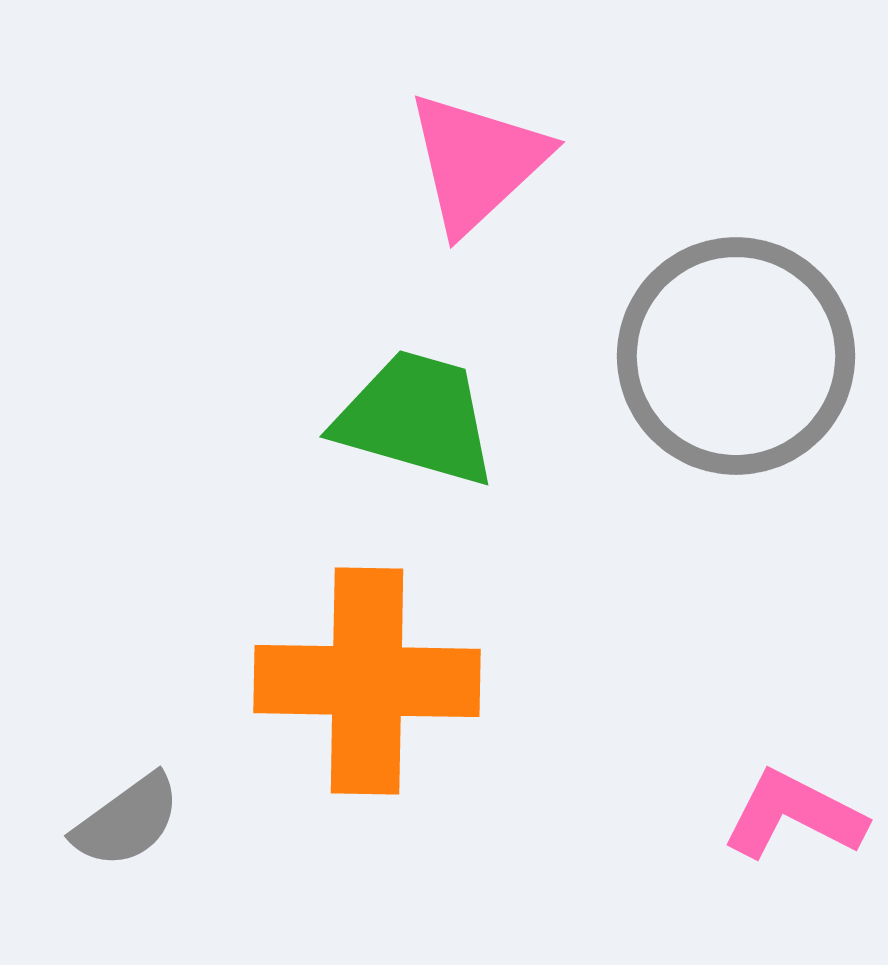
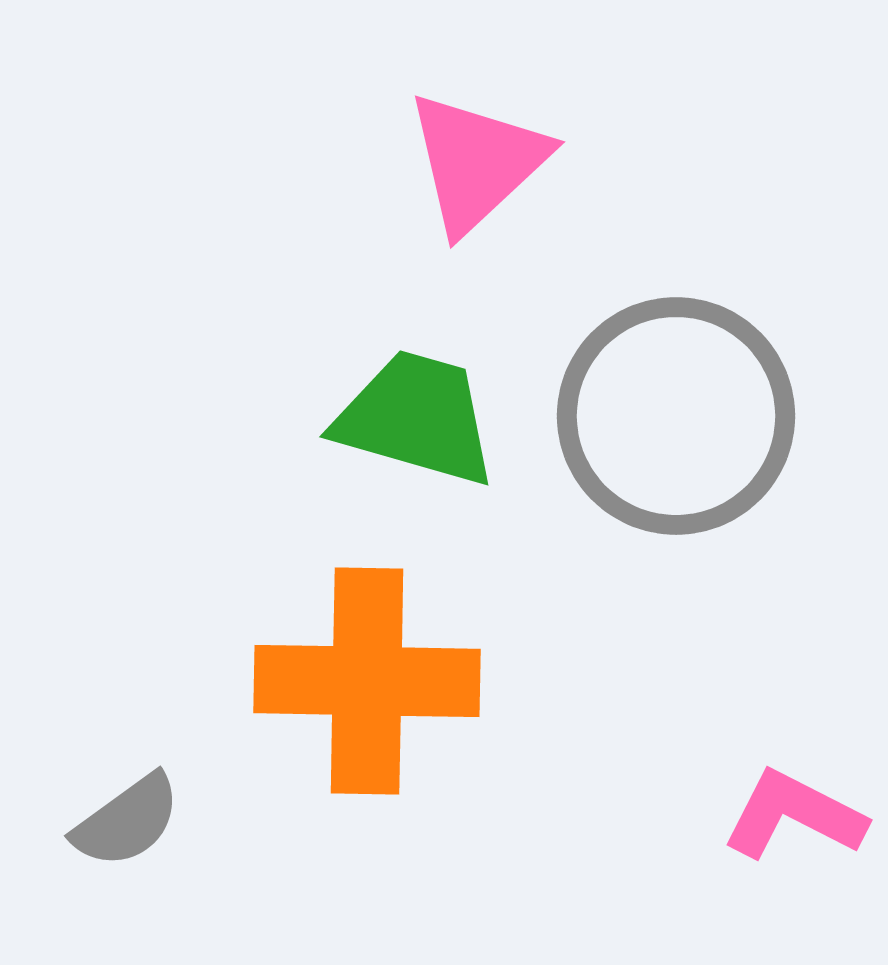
gray circle: moved 60 px left, 60 px down
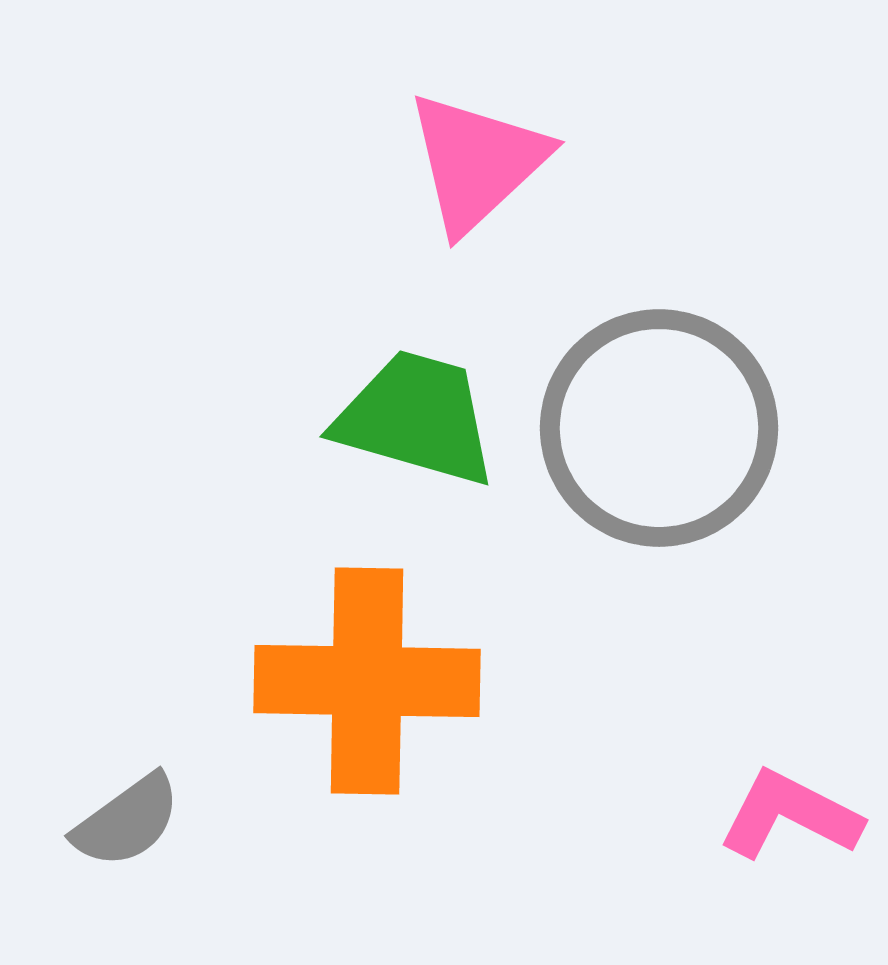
gray circle: moved 17 px left, 12 px down
pink L-shape: moved 4 px left
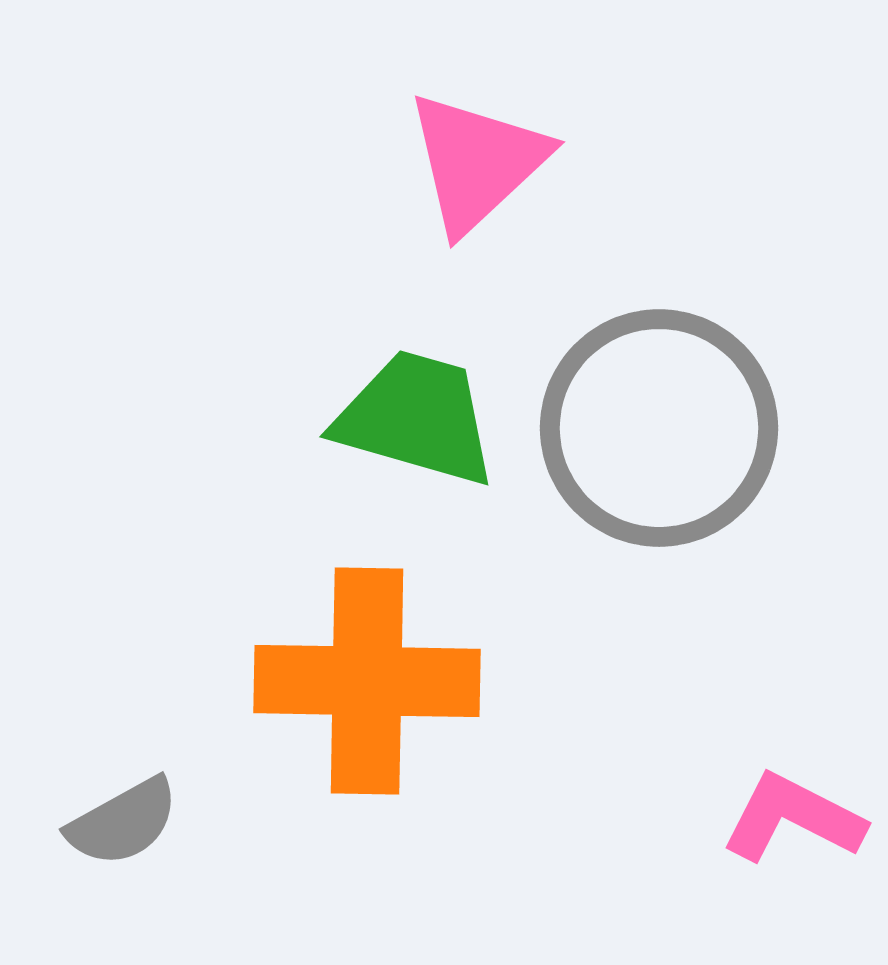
pink L-shape: moved 3 px right, 3 px down
gray semicircle: moved 4 px left, 1 px down; rotated 7 degrees clockwise
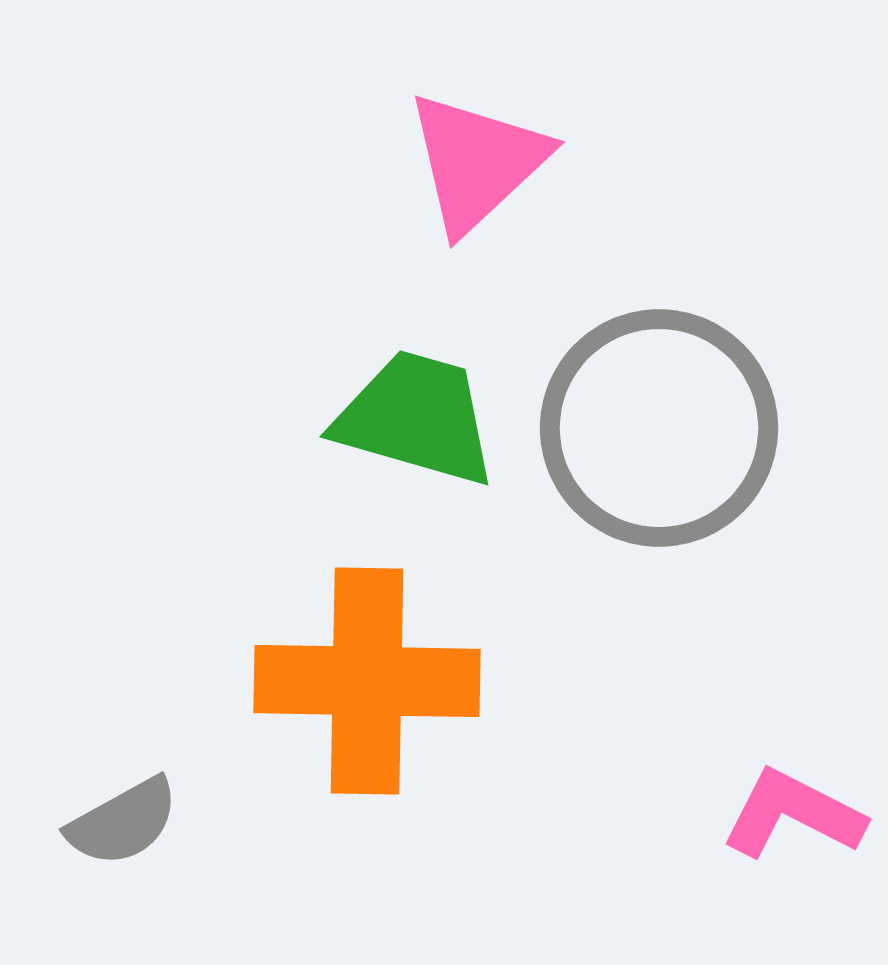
pink L-shape: moved 4 px up
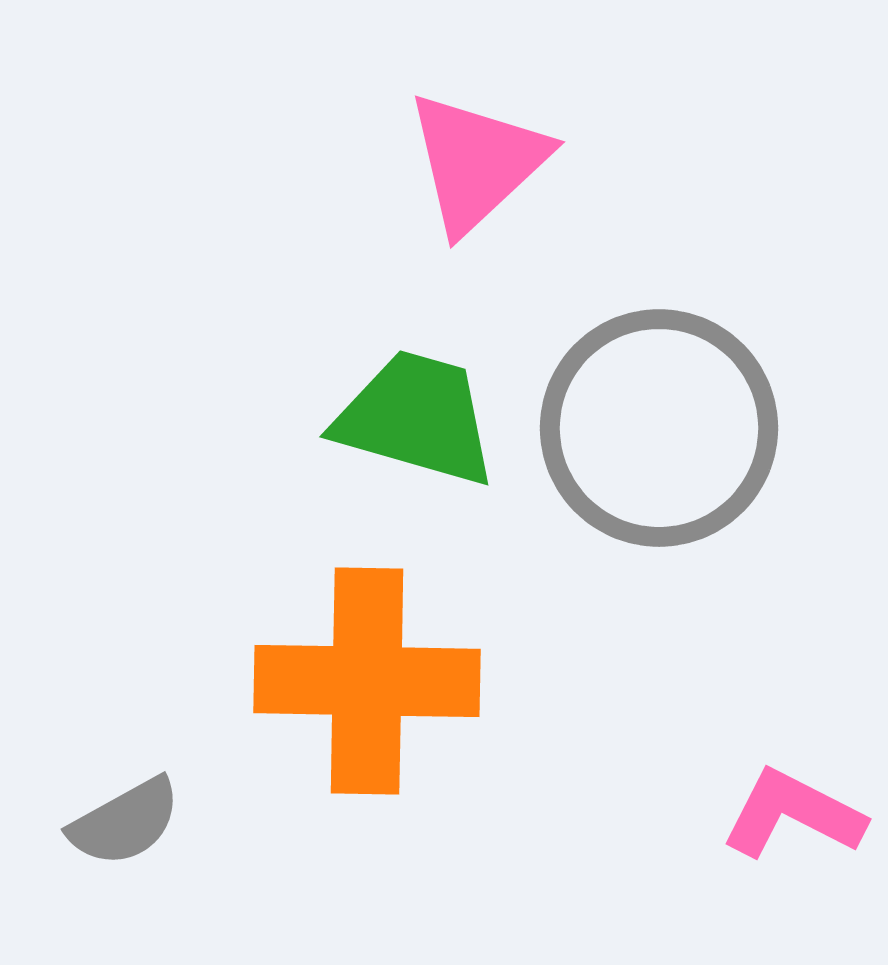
gray semicircle: moved 2 px right
